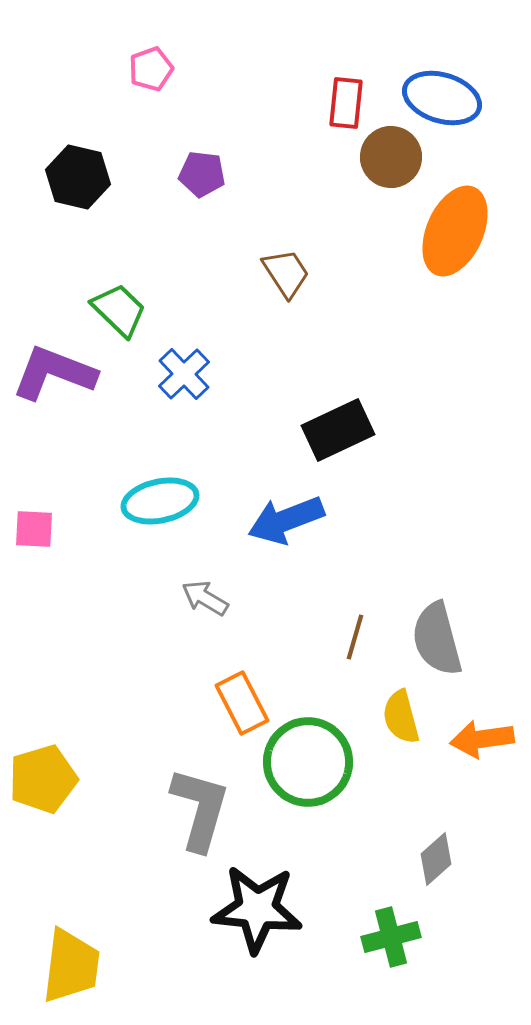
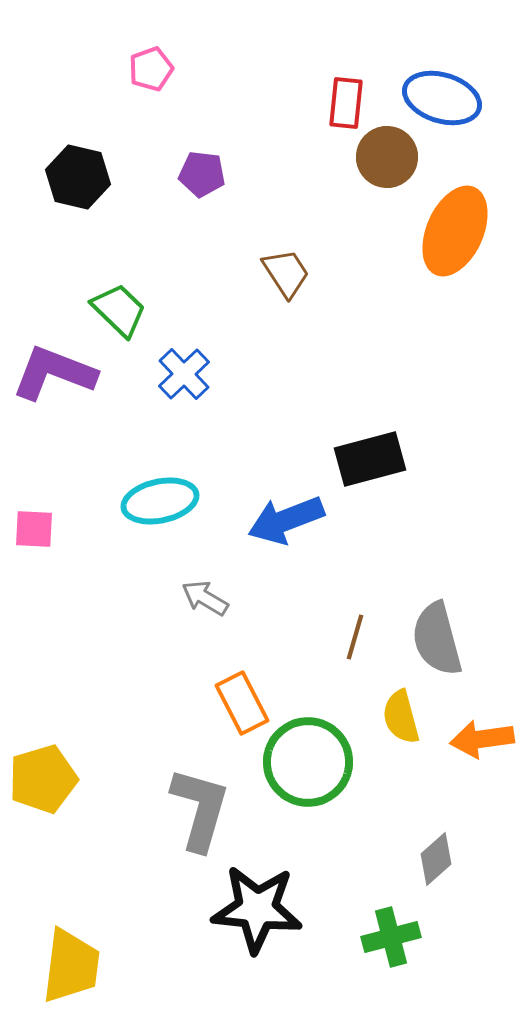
brown circle: moved 4 px left
black rectangle: moved 32 px right, 29 px down; rotated 10 degrees clockwise
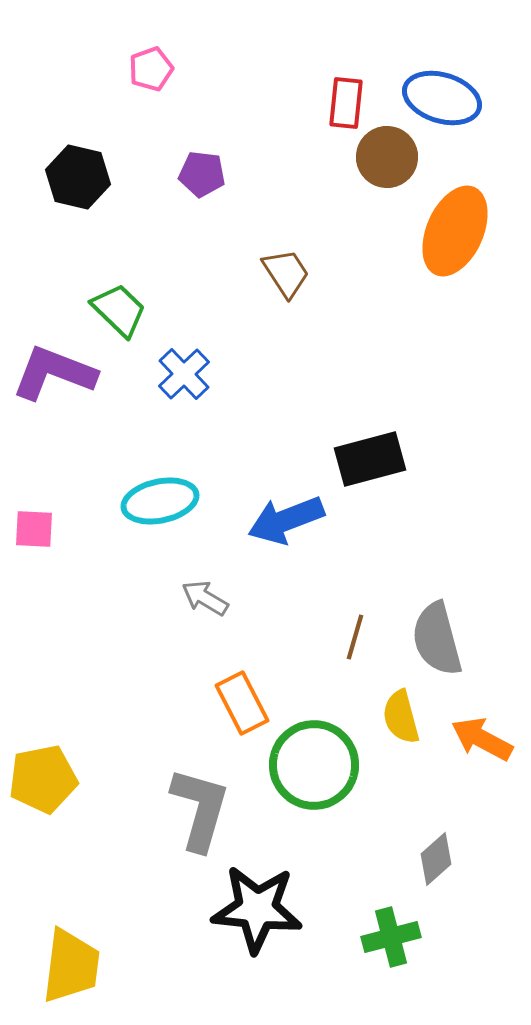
orange arrow: rotated 36 degrees clockwise
green circle: moved 6 px right, 3 px down
yellow pentagon: rotated 6 degrees clockwise
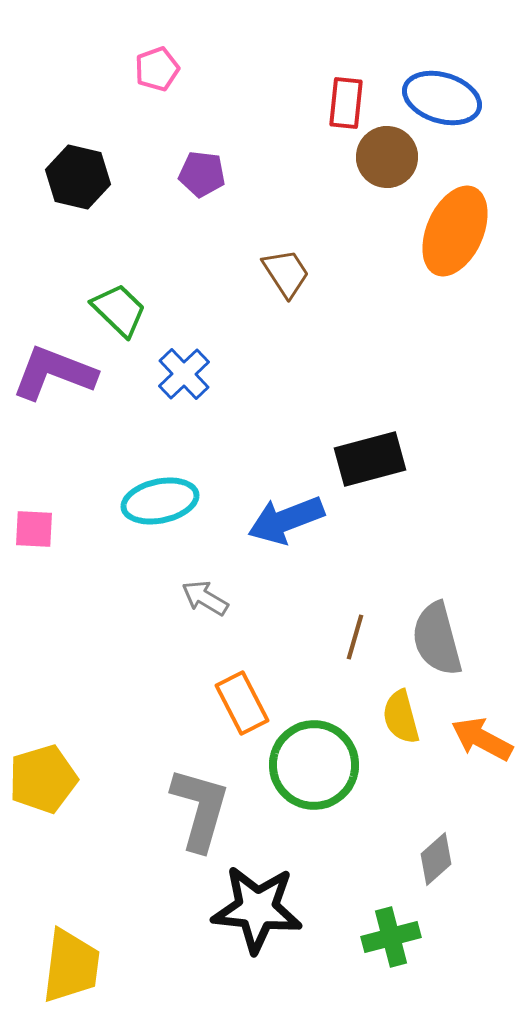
pink pentagon: moved 6 px right
yellow pentagon: rotated 6 degrees counterclockwise
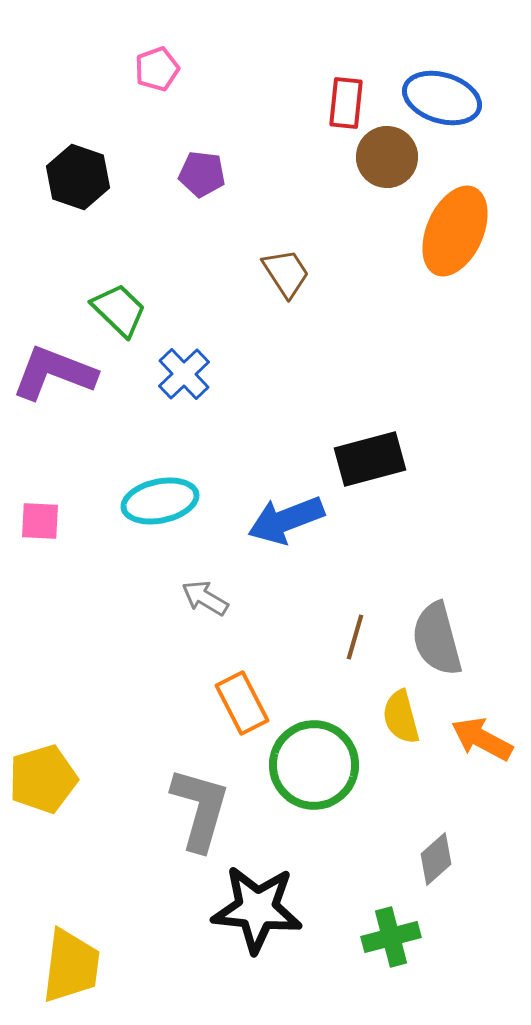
black hexagon: rotated 6 degrees clockwise
pink square: moved 6 px right, 8 px up
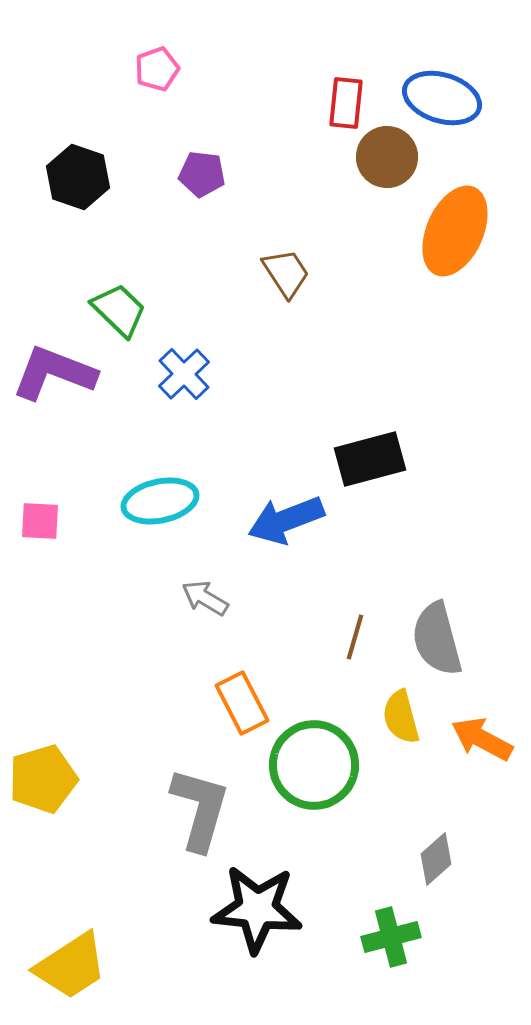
yellow trapezoid: rotated 50 degrees clockwise
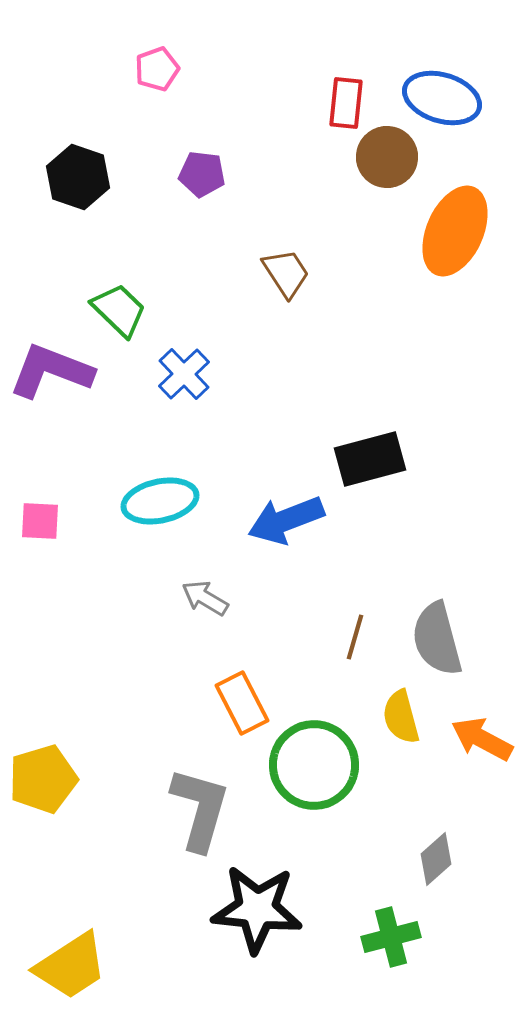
purple L-shape: moved 3 px left, 2 px up
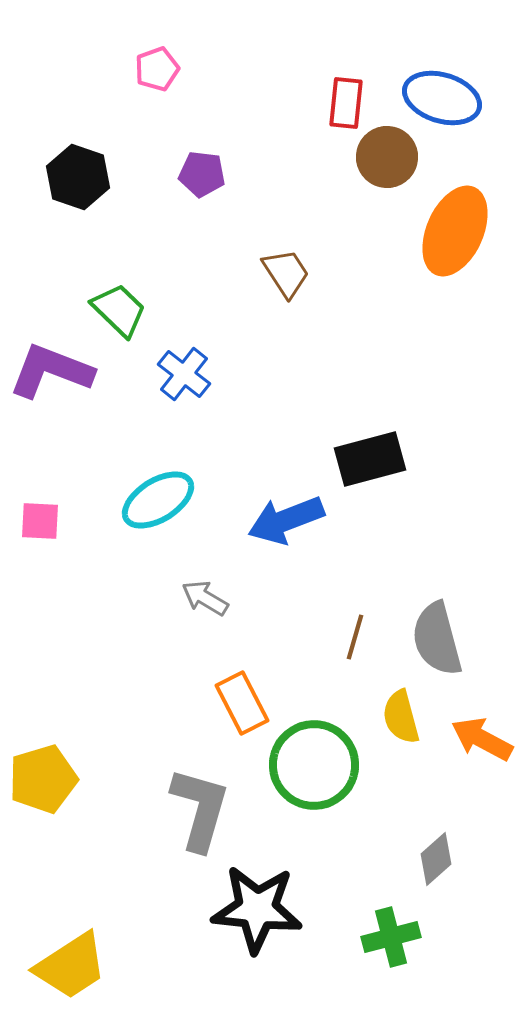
blue cross: rotated 8 degrees counterclockwise
cyan ellipse: moved 2 px left, 1 px up; rotated 20 degrees counterclockwise
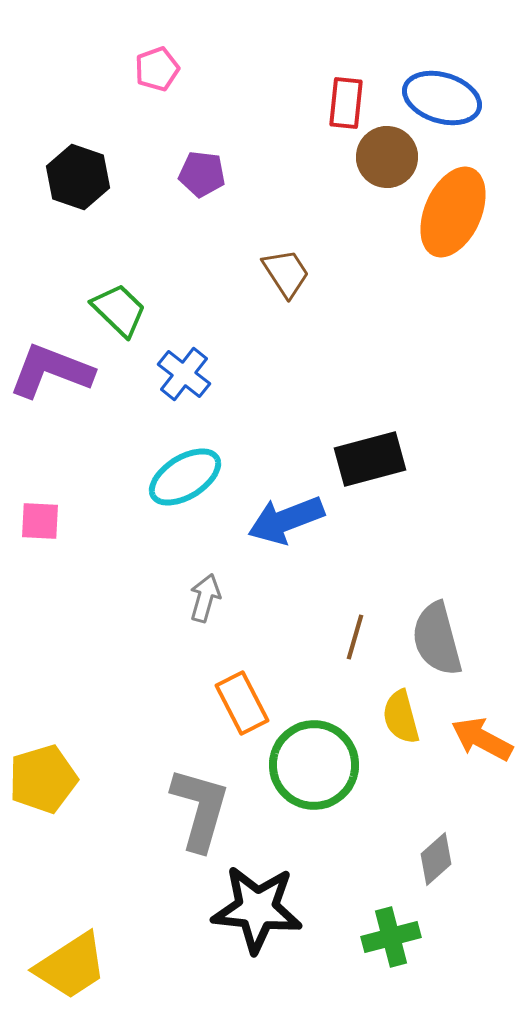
orange ellipse: moved 2 px left, 19 px up
cyan ellipse: moved 27 px right, 23 px up
gray arrow: rotated 75 degrees clockwise
